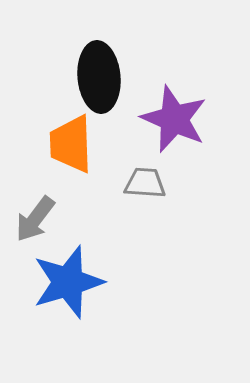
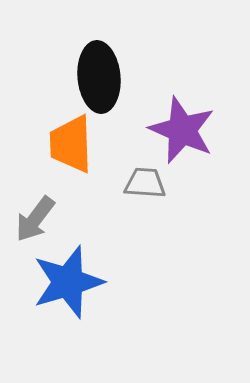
purple star: moved 8 px right, 11 px down
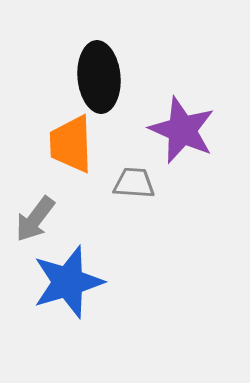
gray trapezoid: moved 11 px left
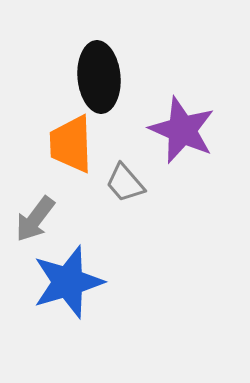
gray trapezoid: moved 9 px left; rotated 135 degrees counterclockwise
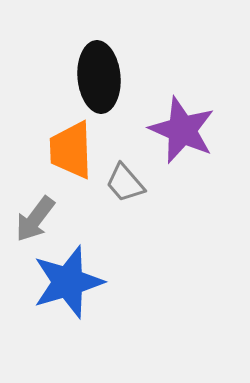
orange trapezoid: moved 6 px down
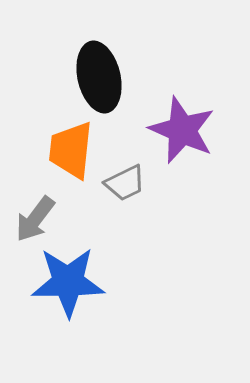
black ellipse: rotated 8 degrees counterclockwise
orange trapezoid: rotated 8 degrees clockwise
gray trapezoid: rotated 75 degrees counterclockwise
blue star: rotated 16 degrees clockwise
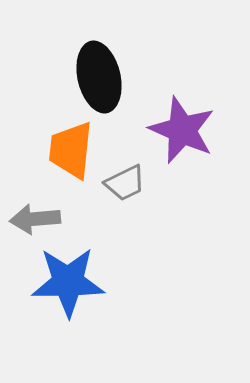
gray arrow: rotated 48 degrees clockwise
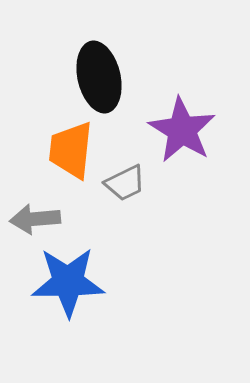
purple star: rotated 8 degrees clockwise
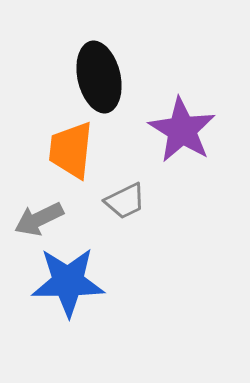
gray trapezoid: moved 18 px down
gray arrow: moved 4 px right; rotated 21 degrees counterclockwise
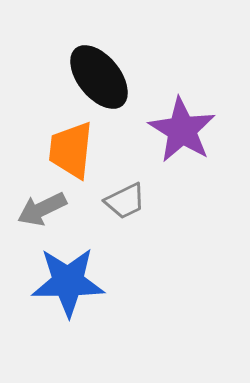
black ellipse: rotated 26 degrees counterclockwise
gray arrow: moved 3 px right, 10 px up
